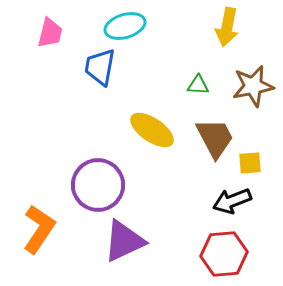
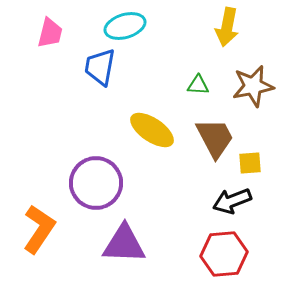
purple circle: moved 2 px left, 2 px up
purple triangle: moved 3 px down; rotated 27 degrees clockwise
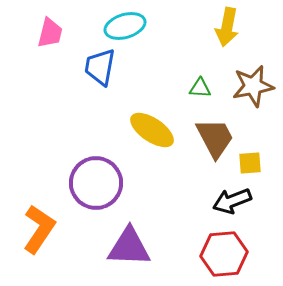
green triangle: moved 2 px right, 3 px down
purple triangle: moved 5 px right, 3 px down
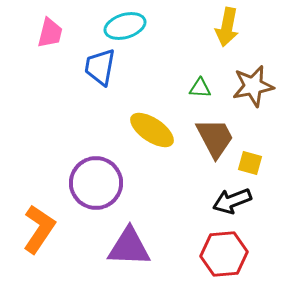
yellow square: rotated 20 degrees clockwise
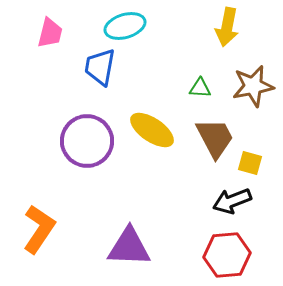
purple circle: moved 9 px left, 42 px up
red hexagon: moved 3 px right, 1 px down
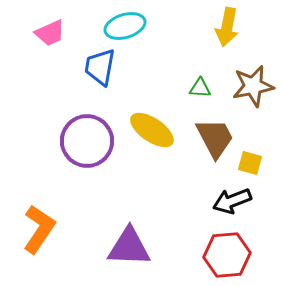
pink trapezoid: rotated 52 degrees clockwise
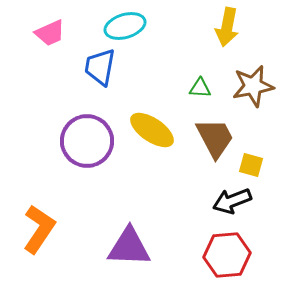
yellow square: moved 1 px right, 2 px down
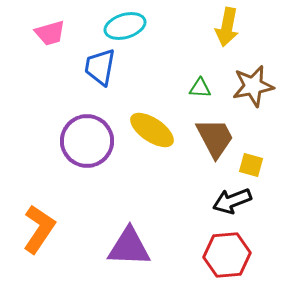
pink trapezoid: rotated 8 degrees clockwise
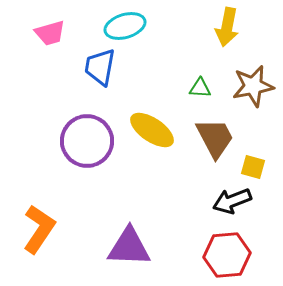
yellow square: moved 2 px right, 2 px down
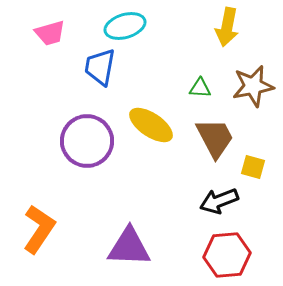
yellow ellipse: moved 1 px left, 5 px up
black arrow: moved 13 px left
